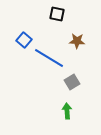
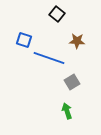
black square: rotated 28 degrees clockwise
blue square: rotated 21 degrees counterclockwise
blue line: rotated 12 degrees counterclockwise
green arrow: rotated 14 degrees counterclockwise
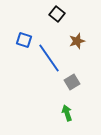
brown star: rotated 21 degrees counterclockwise
blue line: rotated 36 degrees clockwise
green arrow: moved 2 px down
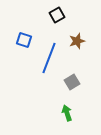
black square: moved 1 px down; rotated 21 degrees clockwise
blue line: rotated 56 degrees clockwise
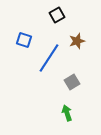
blue line: rotated 12 degrees clockwise
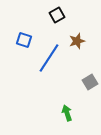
gray square: moved 18 px right
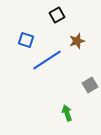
blue square: moved 2 px right
blue line: moved 2 px left, 2 px down; rotated 24 degrees clockwise
gray square: moved 3 px down
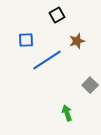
blue square: rotated 21 degrees counterclockwise
gray square: rotated 14 degrees counterclockwise
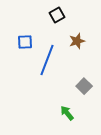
blue square: moved 1 px left, 2 px down
blue line: rotated 36 degrees counterclockwise
gray square: moved 6 px left, 1 px down
green arrow: rotated 21 degrees counterclockwise
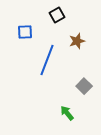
blue square: moved 10 px up
